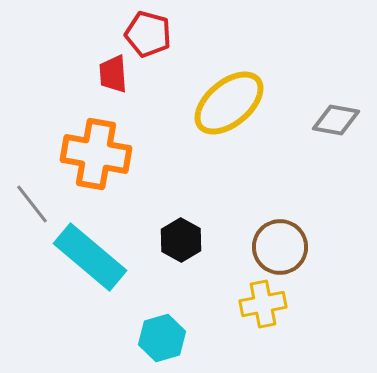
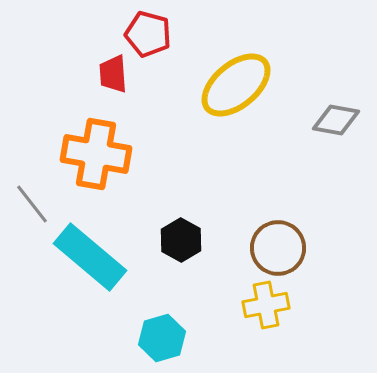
yellow ellipse: moved 7 px right, 18 px up
brown circle: moved 2 px left, 1 px down
yellow cross: moved 3 px right, 1 px down
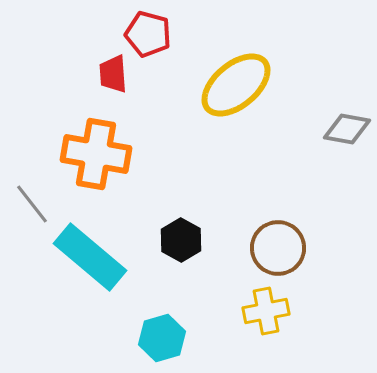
gray diamond: moved 11 px right, 9 px down
yellow cross: moved 6 px down
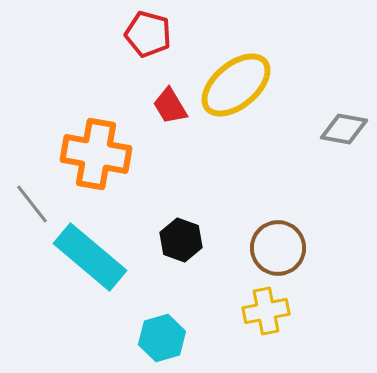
red trapezoid: moved 57 px right, 32 px down; rotated 27 degrees counterclockwise
gray diamond: moved 3 px left
black hexagon: rotated 9 degrees counterclockwise
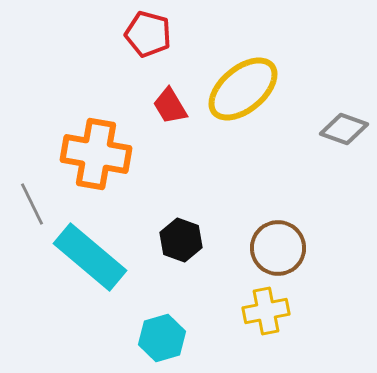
yellow ellipse: moved 7 px right, 4 px down
gray diamond: rotated 9 degrees clockwise
gray line: rotated 12 degrees clockwise
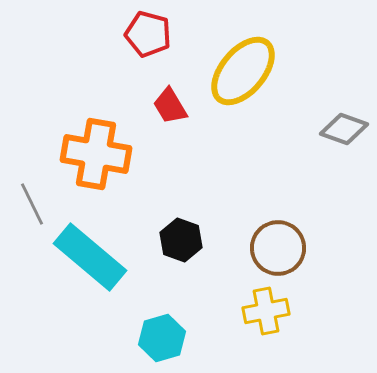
yellow ellipse: moved 18 px up; rotated 10 degrees counterclockwise
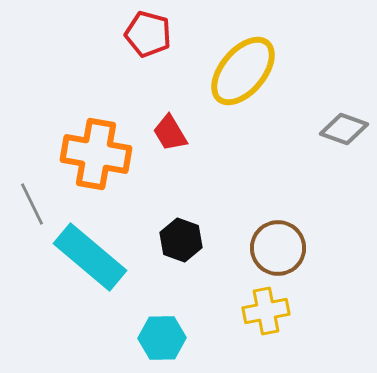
red trapezoid: moved 27 px down
cyan hexagon: rotated 15 degrees clockwise
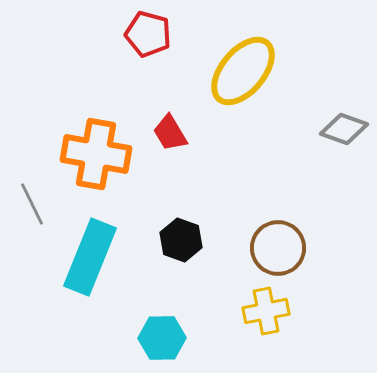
cyan rectangle: rotated 72 degrees clockwise
